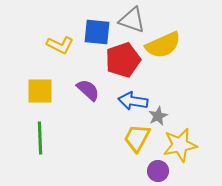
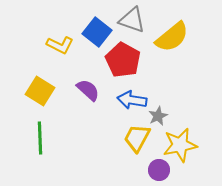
blue square: rotated 32 degrees clockwise
yellow semicircle: moved 9 px right, 8 px up; rotated 15 degrees counterclockwise
red pentagon: rotated 24 degrees counterclockwise
yellow square: rotated 32 degrees clockwise
blue arrow: moved 1 px left, 1 px up
purple circle: moved 1 px right, 1 px up
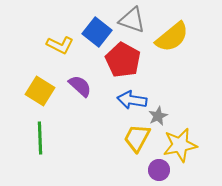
purple semicircle: moved 8 px left, 4 px up
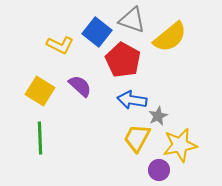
yellow semicircle: moved 2 px left
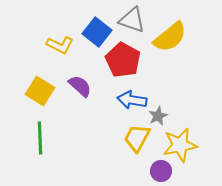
purple circle: moved 2 px right, 1 px down
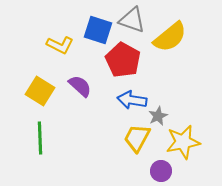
blue square: moved 1 px right, 2 px up; rotated 20 degrees counterclockwise
yellow star: moved 3 px right, 3 px up
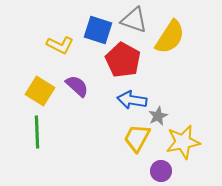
gray triangle: moved 2 px right
yellow semicircle: rotated 18 degrees counterclockwise
purple semicircle: moved 3 px left
green line: moved 3 px left, 6 px up
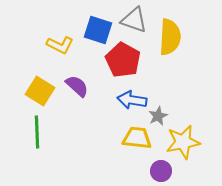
yellow semicircle: rotated 30 degrees counterclockwise
yellow trapezoid: rotated 68 degrees clockwise
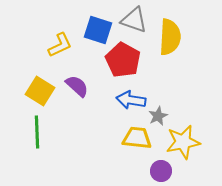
yellow L-shape: rotated 52 degrees counterclockwise
blue arrow: moved 1 px left
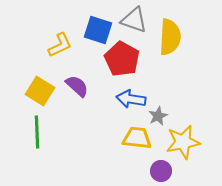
red pentagon: moved 1 px left, 1 px up
blue arrow: moved 1 px up
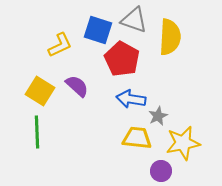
yellow star: moved 1 px down
